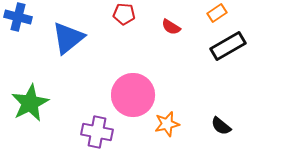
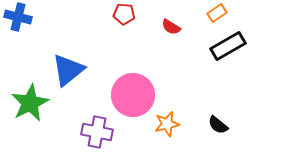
blue triangle: moved 32 px down
black semicircle: moved 3 px left, 1 px up
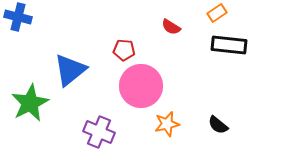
red pentagon: moved 36 px down
black rectangle: moved 1 px right, 1 px up; rotated 36 degrees clockwise
blue triangle: moved 2 px right
pink circle: moved 8 px right, 9 px up
purple cross: moved 2 px right; rotated 12 degrees clockwise
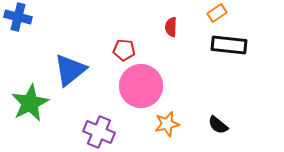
red semicircle: rotated 60 degrees clockwise
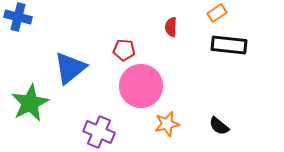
blue triangle: moved 2 px up
black semicircle: moved 1 px right, 1 px down
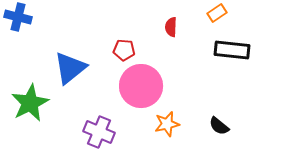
black rectangle: moved 3 px right, 5 px down
